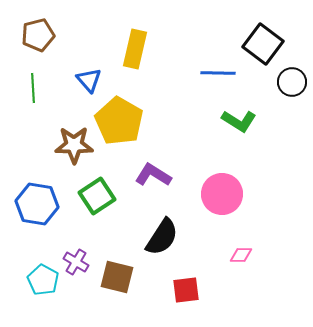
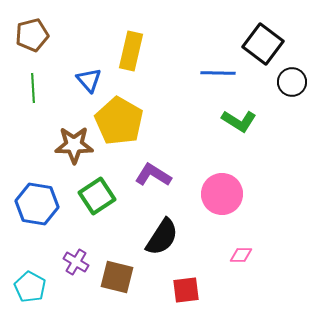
brown pentagon: moved 6 px left
yellow rectangle: moved 4 px left, 2 px down
cyan pentagon: moved 13 px left, 7 px down
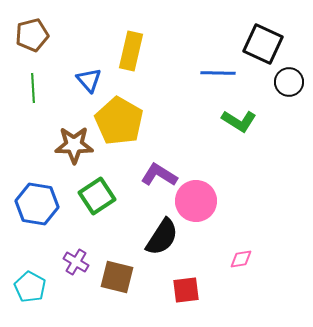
black square: rotated 12 degrees counterclockwise
black circle: moved 3 px left
purple L-shape: moved 6 px right
pink circle: moved 26 px left, 7 px down
pink diamond: moved 4 px down; rotated 10 degrees counterclockwise
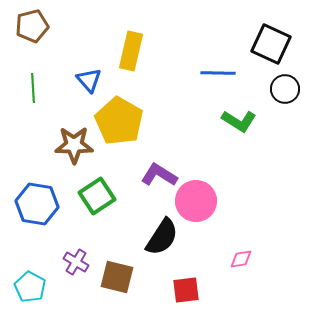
brown pentagon: moved 9 px up
black square: moved 8 px right
black circle: moved 4 px left, 7 px down
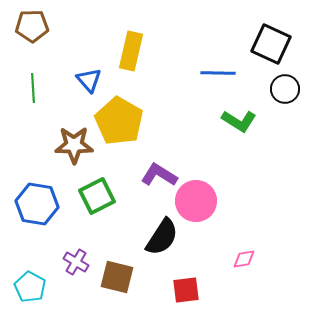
brown pentagon: rotated 12 degrees clockwise
green square: rotated 6 degrees clockwise
pink diamond: moved 3 px right
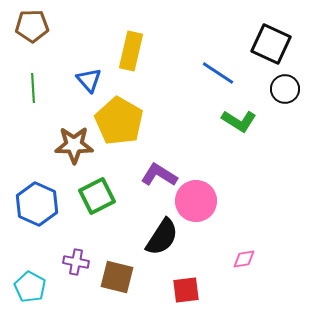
blue line: rotated 32 degrees clockwise
blue hexagon: rotated 15 degrees clockwise
purple cross: rotated 20 degrees counterclockwise
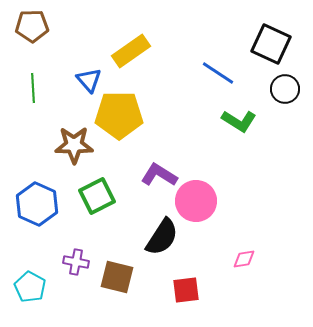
yellow rectangle: rotated 42 degrees clockwise
yellow pentagon: moved 6 px up; rotated 30 degrees counterclockwise
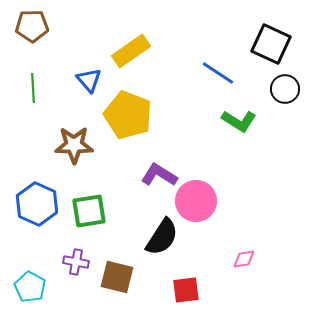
yellow pentagon: moved 9 px right; rotated 21 degrees clockwise
green square: moved 8 px left, 15 px down; rotated 18 degrees clockwise
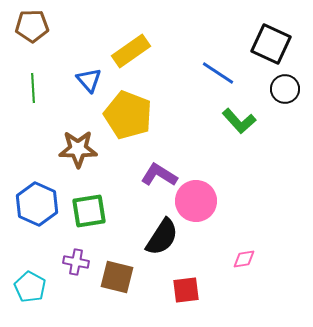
green L-shape: rotated 16 degrees clockwise
brown star: moved 4 px right, 4 px down
